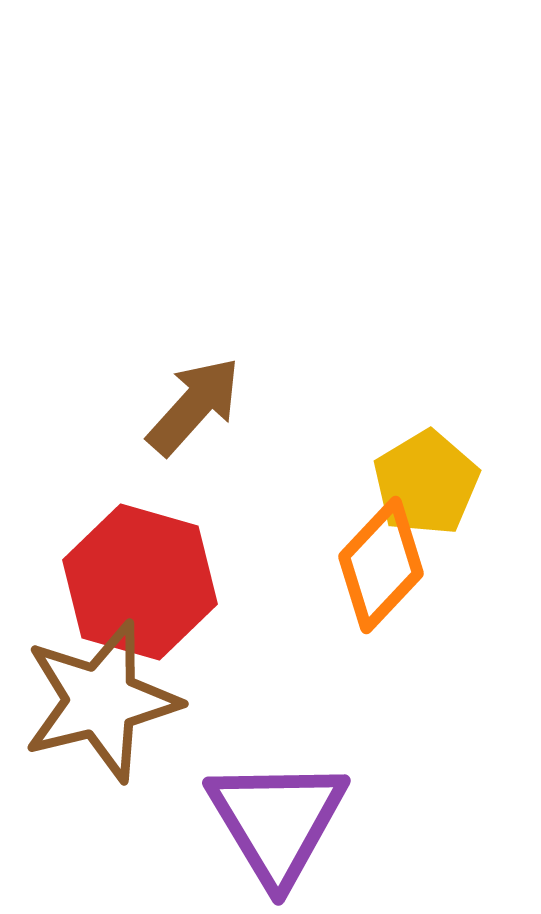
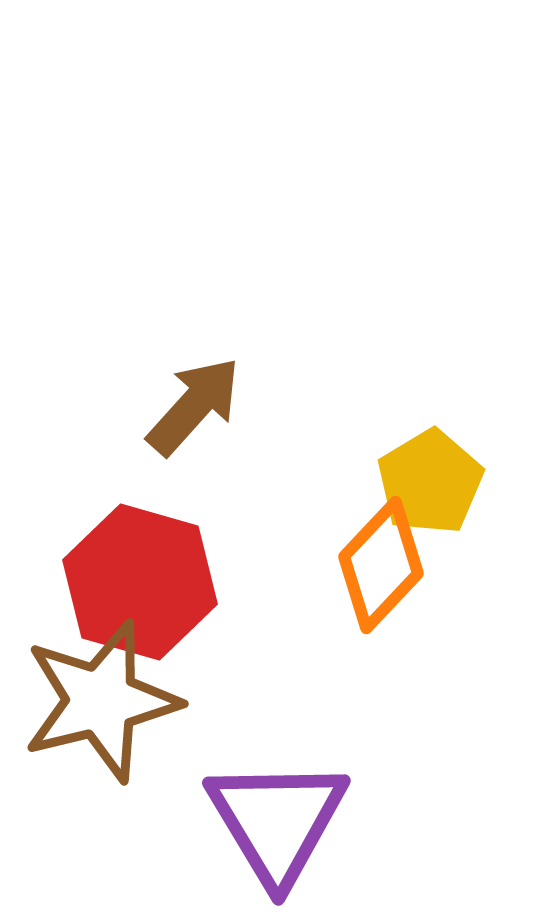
yellow pentagon: moved 4 px right, 1 px up
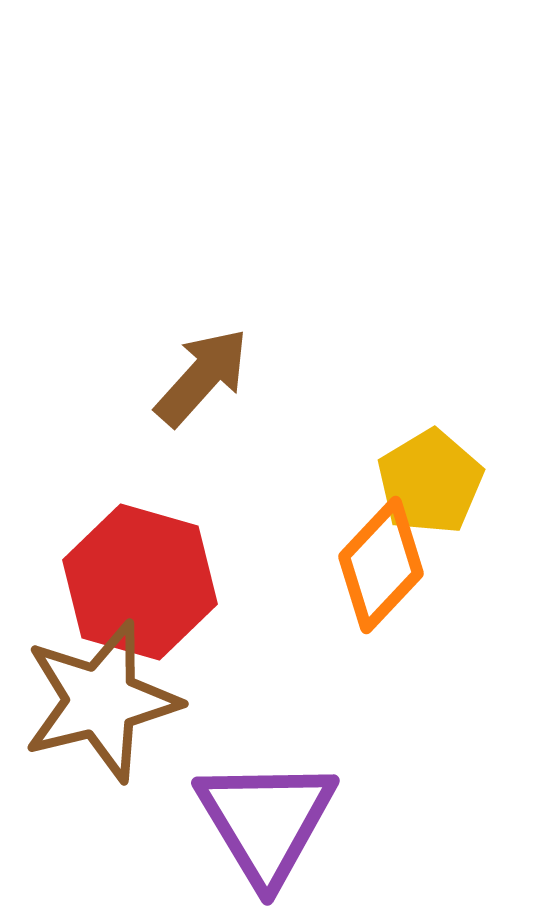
brown arrow: moved 8 px right, 29 px up
purple triangle: moved 11 px left
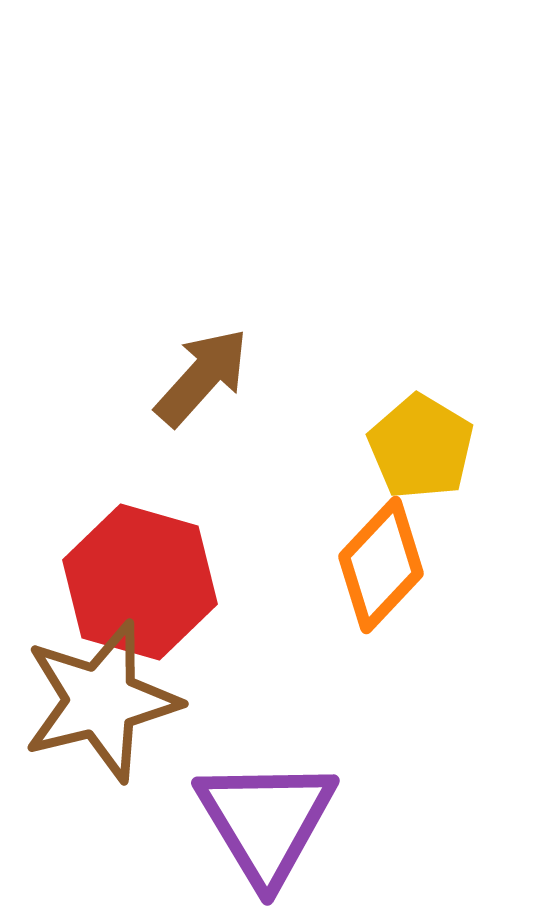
yellow pentagon: moved 9 px left, 35 px up; rotated 10 degrees counterclockwise
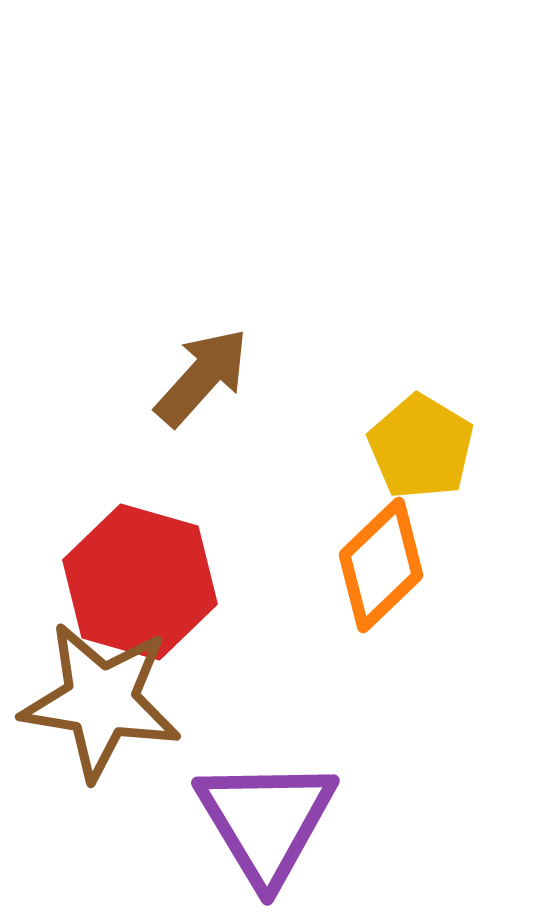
orange diamond: rotated 3 degrees clockwise
brown star: rotated 23 degrees clockwise
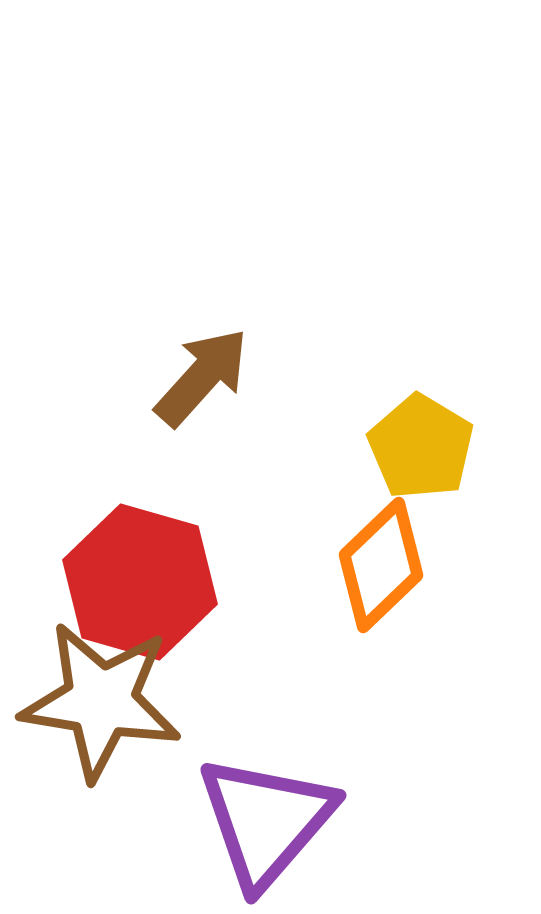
purple triangle: rotated 12 degrees clockwise
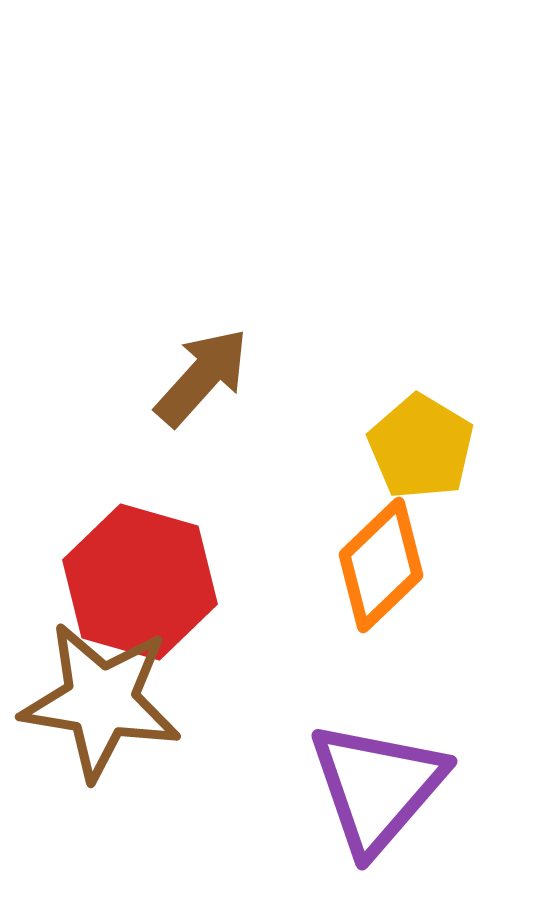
purple triangle: moved 111 px right, 34 px up
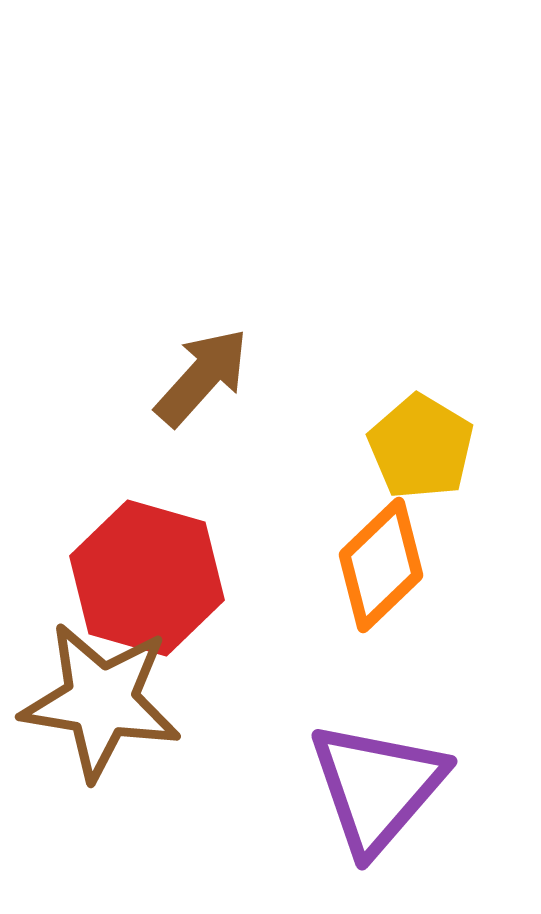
red hexagon: moved 7 px right, 4 px up
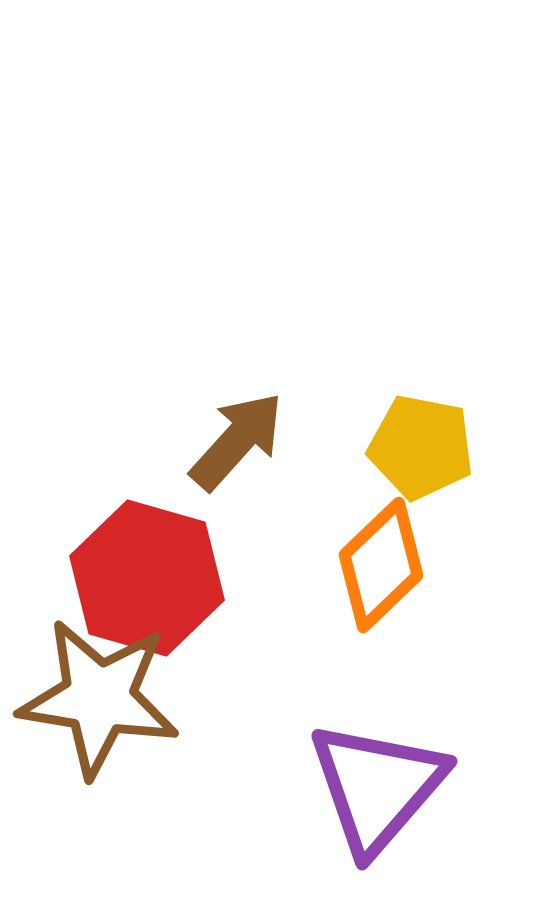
brown arrow: moved 35 px right, 64 px down
yellow pentagon: rotated 20 degrees counterclockwise
brown star: moved 2 px left, 3 px up
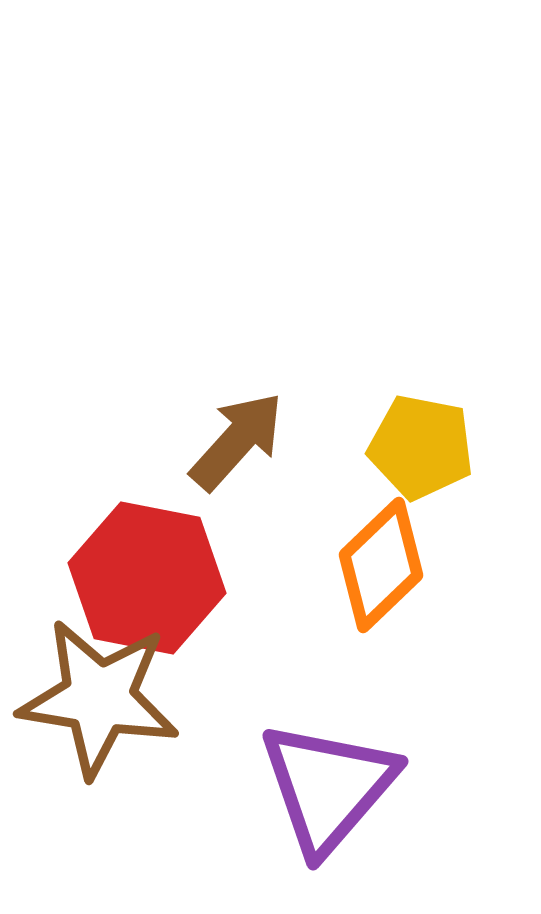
red hexagon: rotated 5 degrees counterclockwise
purple triangle: moved 49 px left
